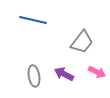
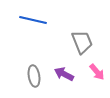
gray trapezoid: rotated 60 degrees counterclockwise
pink arrow: rotated 24 degrees clockwise
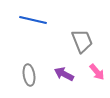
gray trapezoid: moved 1 px up
gray ellipse: moved 5 px left, 1 px up
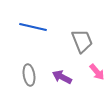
blue line: moved 7 px down
purple arrow: moved 2 px left, 3 px down
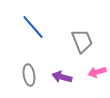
blue line: rotated 36 degrees clockwise
pink arrow: rotated 114 degrees clockwise
purple arrow: rotated 12 degrees counterclockwise
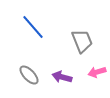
gray ellipse: rotated 35 degrees counterclockwise
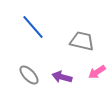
gray trapezoid: rotated 55 degrees counterclockwise
pink arrow: rotated 18 degrees counterclockwise
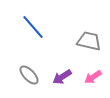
gray trapezoid: moved 7 px right
pink arrow: moved 4 px left, 5 px down
purple arrow: rotated 48 degrees counterclockwise
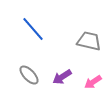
blue line: moved 2 px down
pink arrow: moved 5 px down
